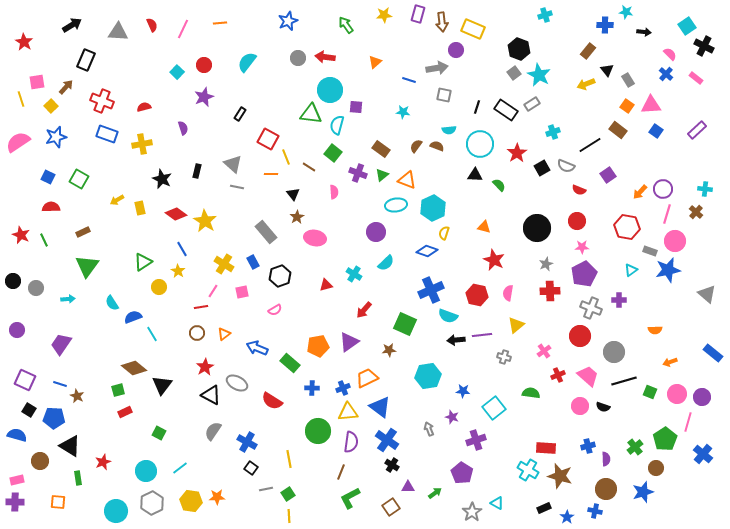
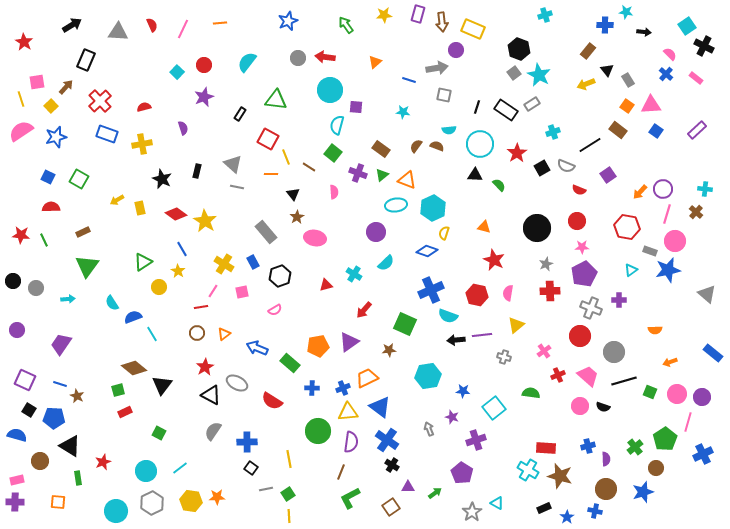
red cross at (102, 101): moved 2 px left; rotated 25 degrees clockwise
green triangle at (311, 114): moved 35 px left, 14 px up
pink semicircle at (18, 142): moved 3 px right, 11 px up
red star at (21, 235): rotated 18 degrees counterclockwise
blue cross at (247, 442): rotated 30 degrees counterclockwise
blue cross at (703, 454): rotated 24 degrees clockwise
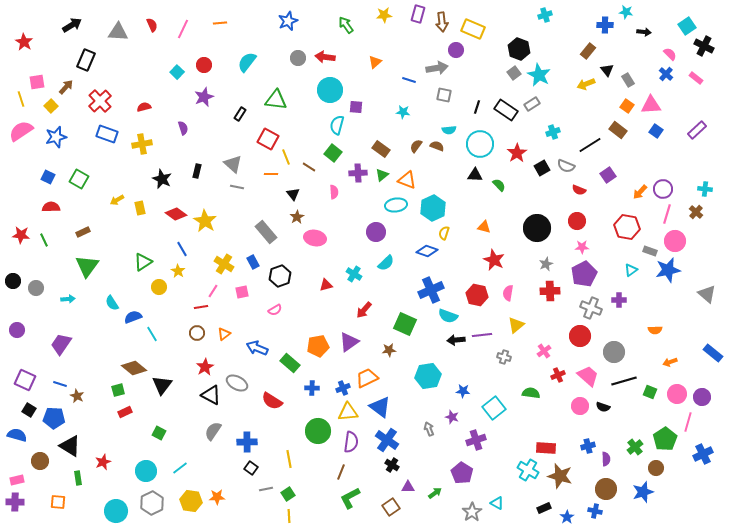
purple cross at (358, 173): rotated 24 degrees counterclockwise
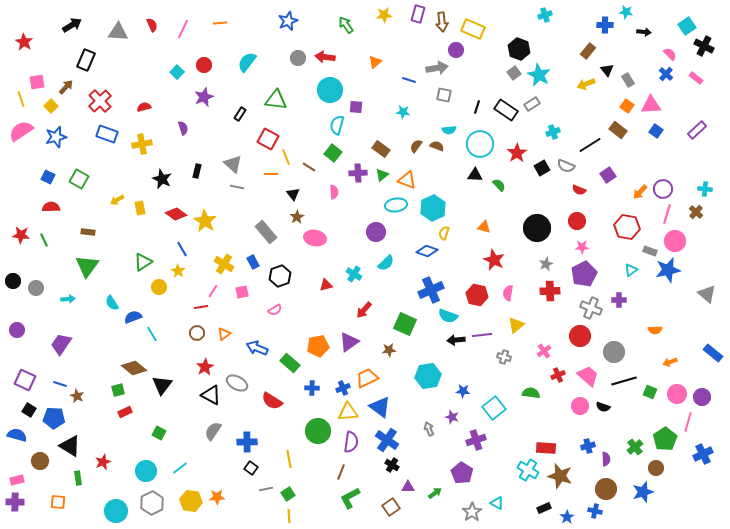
brown rectangle at (83, 232): moved 5 px right; rotated 32 degrees clockwise
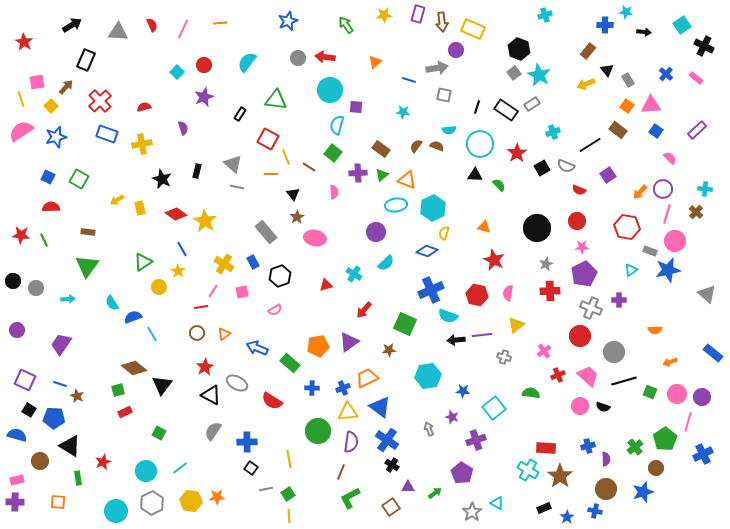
cyan square at (687, 26): moved 5 px left, 1 px up
pink semicircle at (670, 54): moved 104 px down
brown star at (560, 476): rotated 20 degrees clockwise
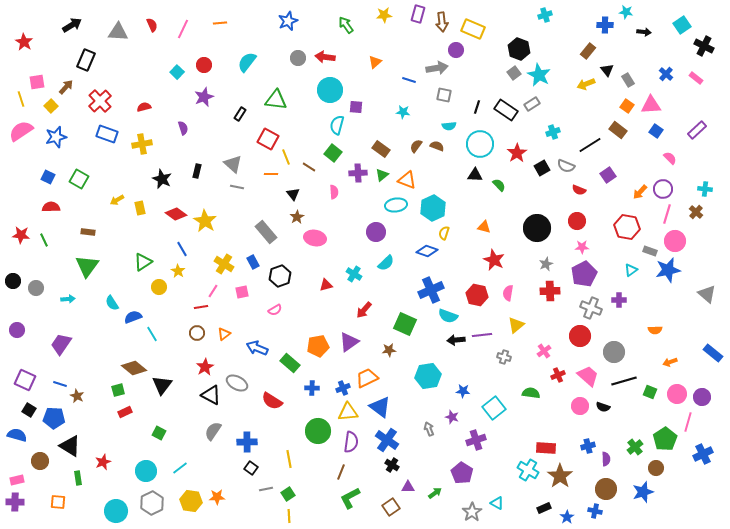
cyan semicircle at (449, 130): moved 4 px up
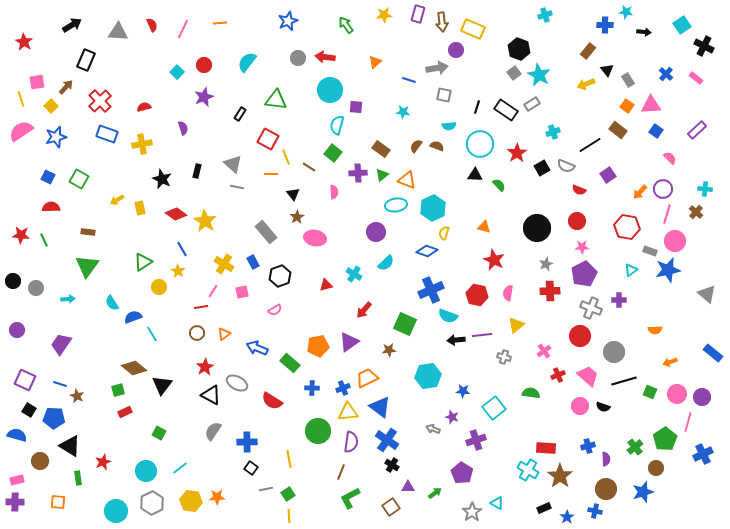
gray arrow at (429, 429): moved 4 px right; rotated 48 degrees counterclockwise
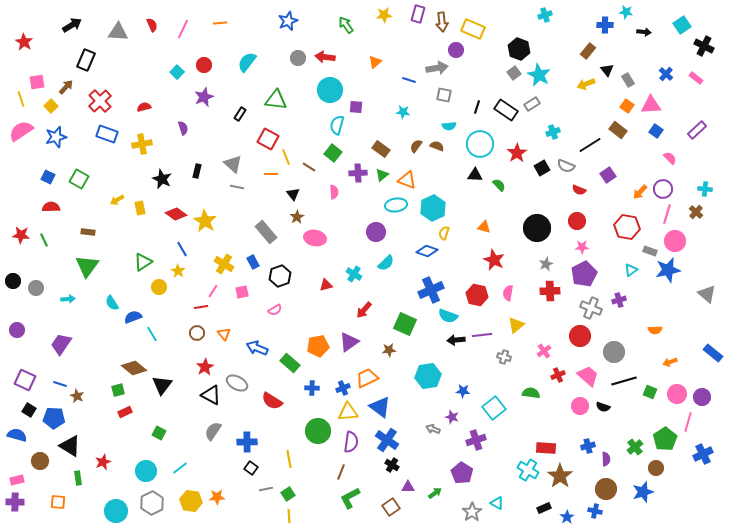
purple cross at (619, 300): rotated 16 degrees counterclockwise
orange triangle at (224, 334): rotated 32 degrees counterclockwise
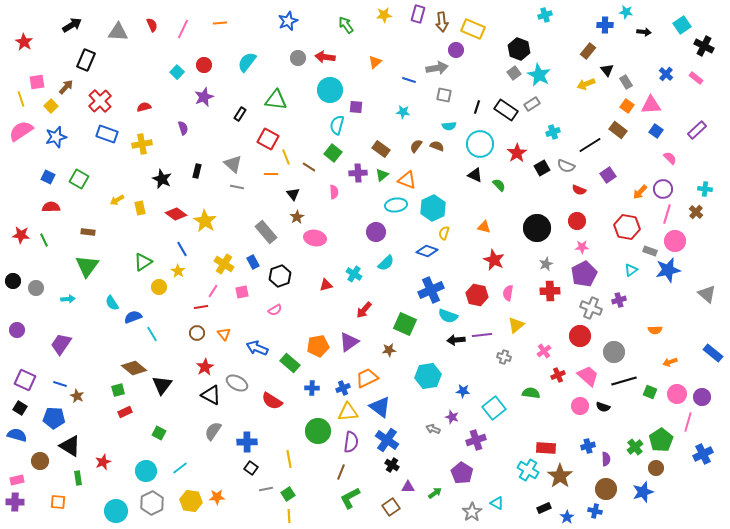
gray rectangle at (628, 80): moved 2 px left, 2 px down
black triangle at (475, 175): rotated 21 degrees clockwise
black square at (29, 410): moved 9 px left, 2 px up
green pentagon at (665, 439): moved 4 px left, 1 px down
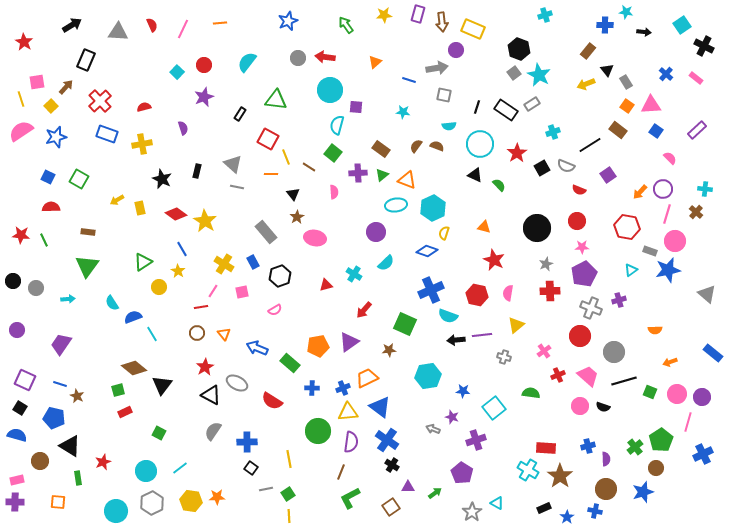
blue pentagon at (54, 418): rotated 10 degrees clockwise
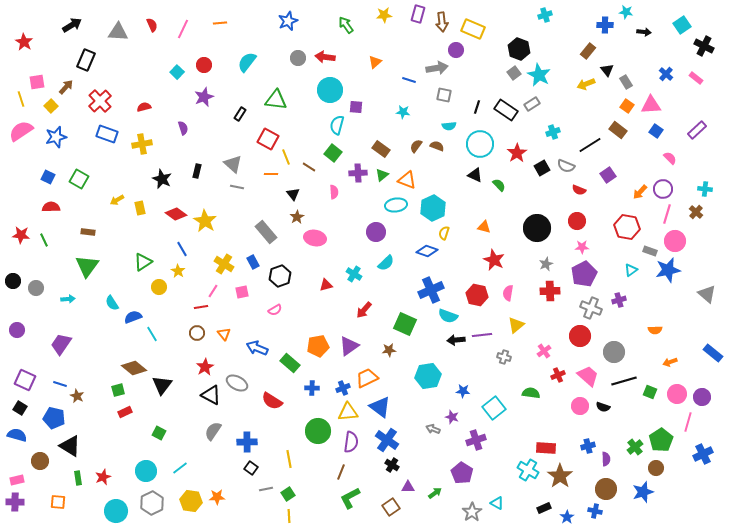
purple triangle at (349, 342): moved 4 px down
red star at (103, 462): moved 15 px down
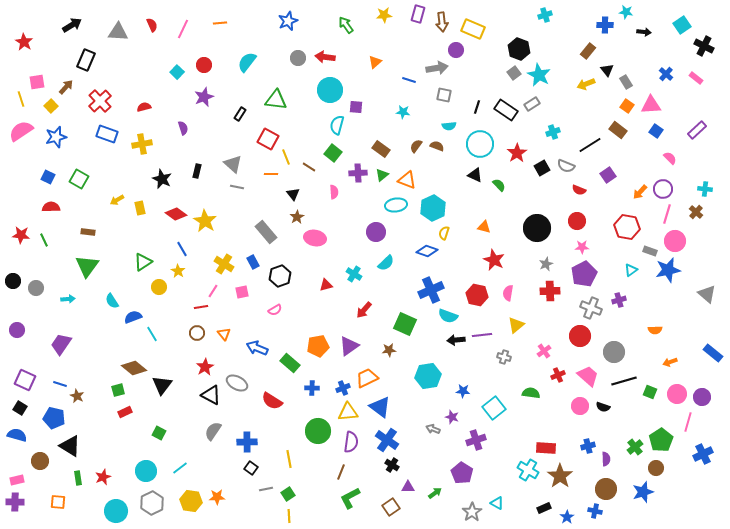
cyan semicircle at (112, 303): moved 2 px up
